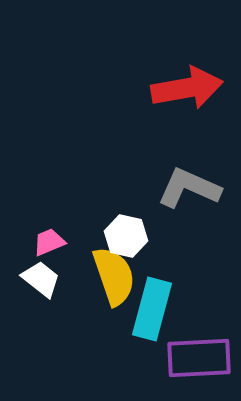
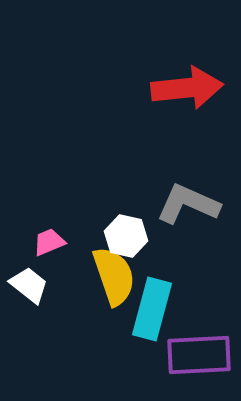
red arrow: rotated 4 degrees clockwise
gray L-shape: moved 1 px left, 16 px down
white trapezoid: moved 12 px left, 6 px down
purple rectangle: moved 3 px up
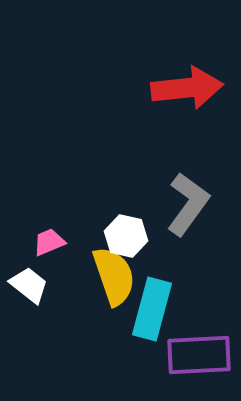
gray L-shape: rotated 102 degrees clockwise
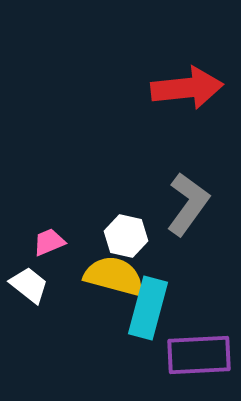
yellow semicircle: rotated 56 degrees counterclockwise
cyan rectangle: moved 4 px left, 1 px up
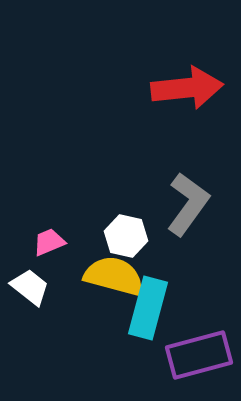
white trapezoid: moved 1 px right, 2 px down
purple rectangle: rotated 12 degrees counterclockwise
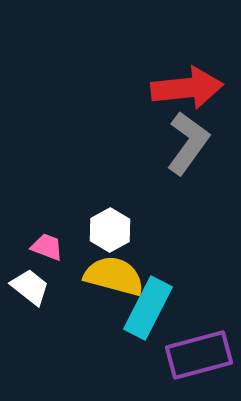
gray L-shape: moved 61 px up
white hexagon: moved 16 px left, 6 px up; rotated 18 degrees clockwise
pink trapezoid: moved 2 px left, 5 px down; rotated 44 degrees clockwise
cyan rectangle: rotated 12 degrees clockwise
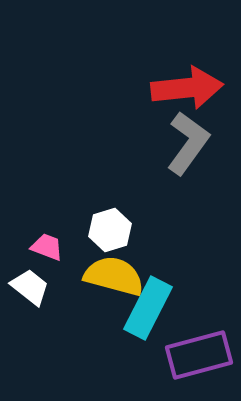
white hexagon: rotated 12 degrees clockwise
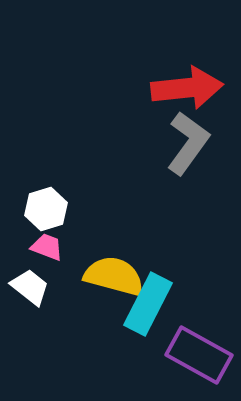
white hexagon: moved 64 px left, 21 px up
cyan rectangle: moved 4 px up
purple rectangle: rotated 44 degrees clockwise
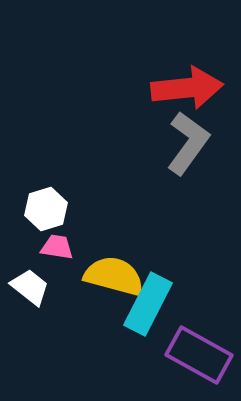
pink trapezoid: moved 10 px right; rotated 12 degrees counterclockwise
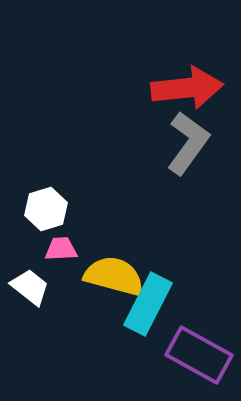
pink trapezoid: moved 4 px right, 2 px down; rotated 12 degrees counterclockwise
